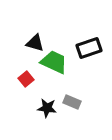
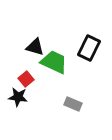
black triangle: moved 4 px down
black rectangle: rotated 45 degrees counterclockwise
gray rectangle: moved 1 px right, 2 px down
black star: moved 29 px left, 11 px up
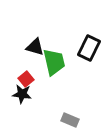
green trapezoid: rotated 52 degrees clockwise
black star: moved 4 px right, 3 px up
gray rectangle: moved 3 px left, 16 px down
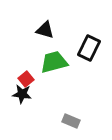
black triangle: moved 10 px right, 17 px up
green trapezoid: rotated 92 degrees counterclockwise
gray rectangle: moved 1 px right, 1 px down
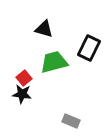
black triangle: moved 1 px left, 1 px up
red square: moved 2 px left, 1 px up
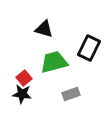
gray rectangle: moved 27 px up; rotated 42 degrees counterclockwise
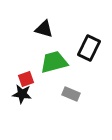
red square: moved 2 px right, 1 px down; rotated 21 degrees clockwise
gray rectangle: rotated 42 degrees clockwise
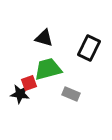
black triangle: moved 9 px down
green trapezoid: moved 6 px left, 7 px down
red square: moved 3 px right, 4 px down
black star: moved 2 px left
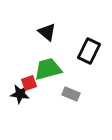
black triangle: moved 3 px right, 6 px up; rotated 24 degrees clockwise
black rectangle: moved 3 px down
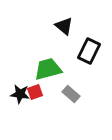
black triangle: moved 17 px right, 6 px up
red square: moved 6 px right, 9 px down
gray rectangle: rotated 18 degrees clockwise
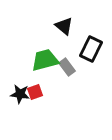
black rectangle: moved 2 px right, 2 px up
green trapezoid: moved 3 px left, 9 px up
gray rectangle: moved 4 px left, 27 px up; rotated 12 degrees clockwise
